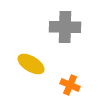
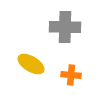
orange cross: moved 1 px right, 10 px up; rotated 18 degrees counterclockwise
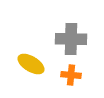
gray cross: moved 6 px right, 12 px down
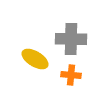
yellow ellipse: moved 4 px right, 5 px up
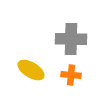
yellow ellipse: moved 4 px left, 11 px down
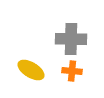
orange cross: moved 1 px right, 4 px up
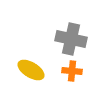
gray cross: rotated 12 degrees clockwise
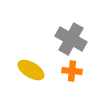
gray cross: rotated 16 degrees clockwise
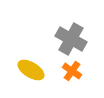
orange cross: rotated 30 degrees clockwise
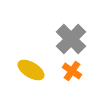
gray cross: rotated 16 degrees clockwise
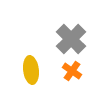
yellow ellipse: rotated 52 degrees clockwise
